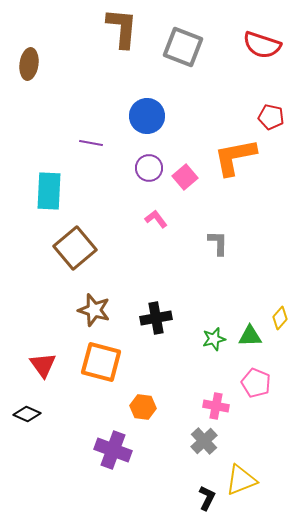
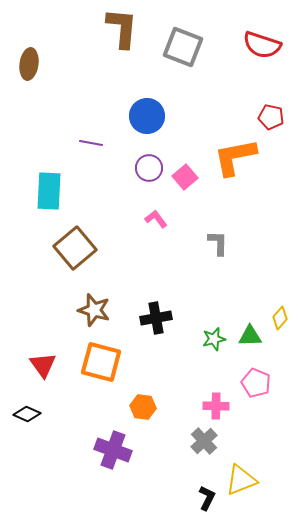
pink cross: rotated 10 degrees counterclockwise
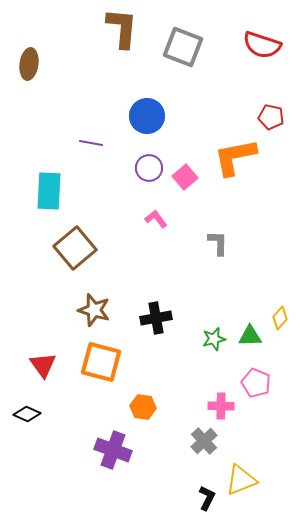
pink cross: moved 5 px right
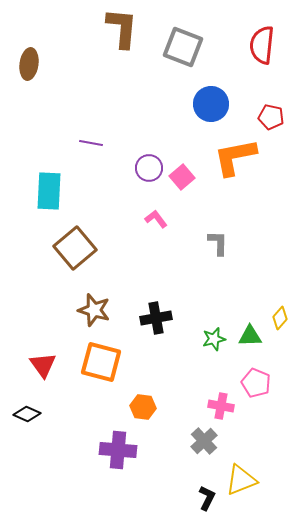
red semicircle: rotated 78 degrees clockwise
blue circle: moved 64 px right, 12 px up
pink square: moved 3 px left
pink cross: rotated 10 degrees clockwise
purple cross: moved 5 px right; rotated 15 degrees counterclockwise
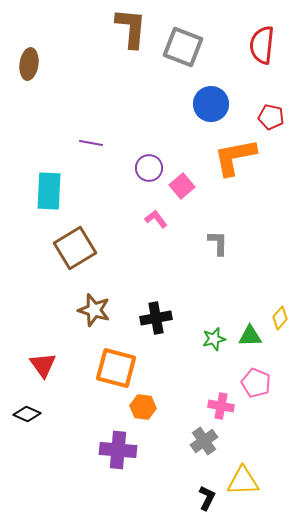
brown L-shape: moved 9 px right
pink square: moved 9 px down
brown square: rotated 9 degrees clockwise
orange square: moved 15 px right, 6 px down
gray cross: rotated 8 degrees clockwise
yellow triangle: moved 2 px right, 1 px down; rotated 20 degrees clockwise
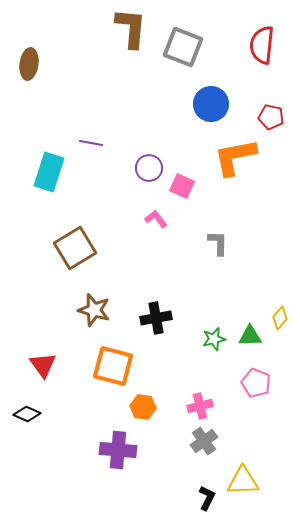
pink square: rotated 25 degrees counterclockwise
cyan rectangle: moved 19 px up; rotated 15 degrees clockwise
orange square: moved 3 px left, 2 px up
pink cross: moved 21 px left; rotated 25 degrees counterclockwise
